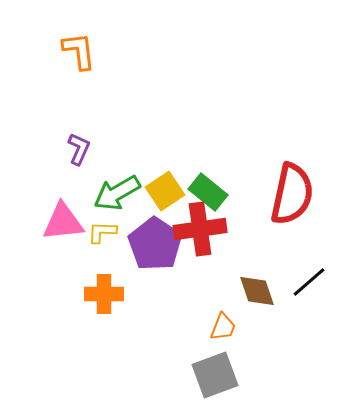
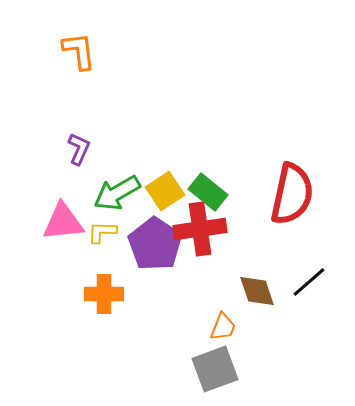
gray square: moved 6 px up
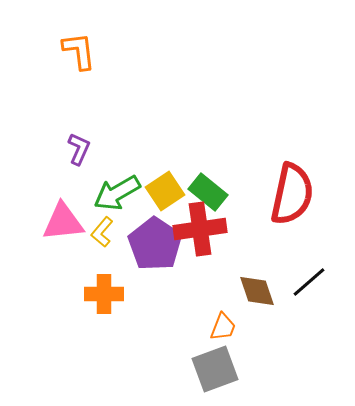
yellow L-shape: rotated 52 degrees counterclockwise
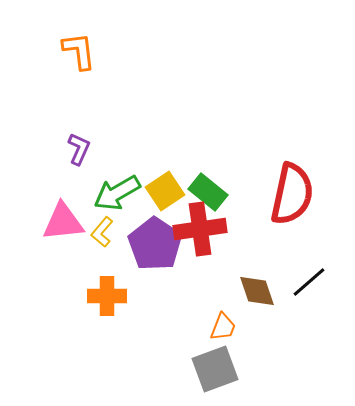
orange cross: moved 3 px right, 2 px down
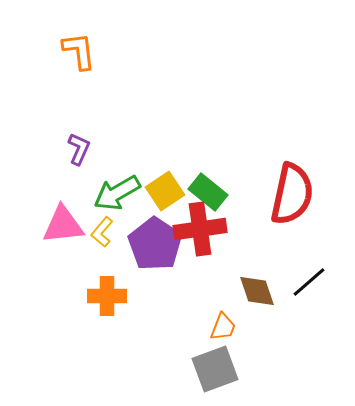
pink triangle: moved 3 px down
